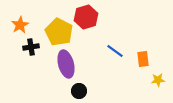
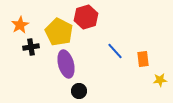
blue line: rotated 12 degrees clockwise
yellow star: moved 2 px right
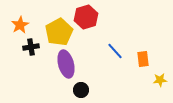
yellow pentagon: rotated 16 degrees clockwise
black circle: moved 2 px right, 1 px up
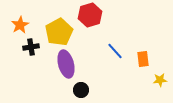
red hexagon: moved 4 px right, 2 px up
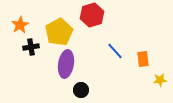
red hexagon: moved 2 px right
purple ellipse: rotated 24 degrees clockwise
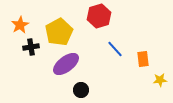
red hexagon: moved 7 px right, 1 px down
blue line: moved 2 px up
purple ellipse: rotated 44 degrees clockwise
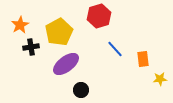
yellow star: moved 1 px up
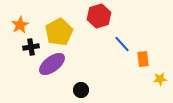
blue line: moved 7 px right, 5 px up
purple ellipse: moved 14 px left
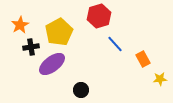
blue line: moved 7 px left
orange rectangle: rotated 21 degrees counterclockwise
